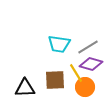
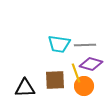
gray line: moved 3 px left, 2 px up; rotated 30 degrees clockwise
yellow line: rotated 12 degrees clockwise
orange circle: moved 1 px left, 1 px up
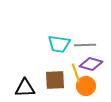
orange circle: moved 2 px right
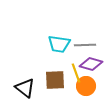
black triangle: rotated 40 degrees clockwise
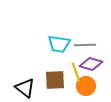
yellow line: moved 1 px up
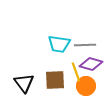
black triangle: moved 1 px left, 5 px up; rotated 15 degrees clockwise
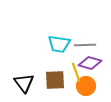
purple diamond: moved 1 px left, 1 px up
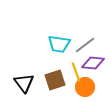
gray line: rotated 35 degrees counterclockwise
purple diamond: moved 3 px right; rotated 10 degrees counterclockwise
brown square: rotated 15 degrees counterclockwise
orange circle: moved 1 px left, 1 px down
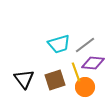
cyan trapezoid: rotated 25 degrees counterclockwise
black triangle: moved 4 px up
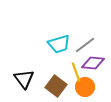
brown square: moved 1 px right, 6 px down; rotated 35 degrees counterclockwise
